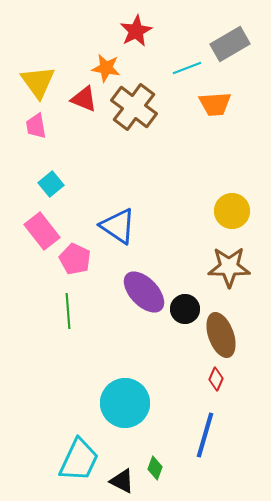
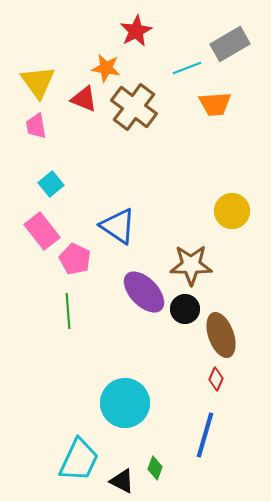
brown star: moved 38 px left, 2 px up
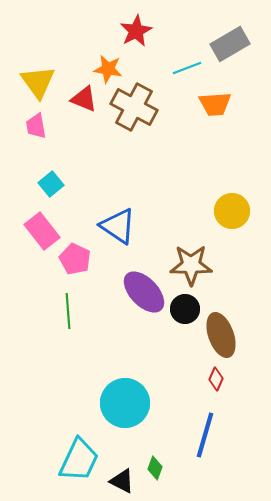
orange star: moved 2 px right, 1 px down
brown cross: rotated 9 degrees counterclockwise
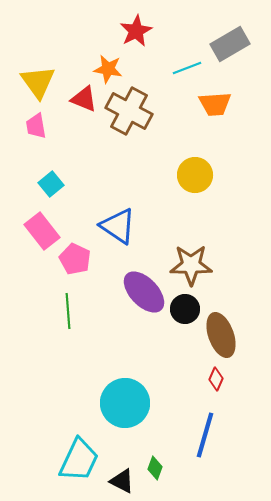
brown cross: moved 5 px left, 4 px down
yellow circle: moved 37 px left, 36 px up
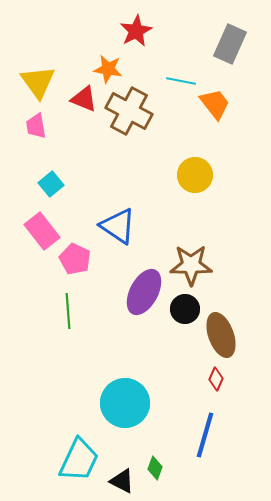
gray rectangle: rotated 36 degrees counterclockwise
cyan line: moved 6 px left, 13 px down; rotated 32 degrees clockwise
orange trapezoid: rotated 124 degrees counterclockwise
purple ellipse: rotated 72 degrees clockwise
